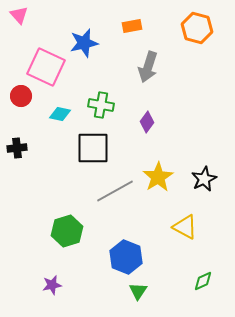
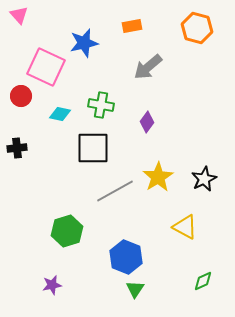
gray arrow: rotated 32 degrees clockwise
green triangle: moved 3 px left, 2 px up
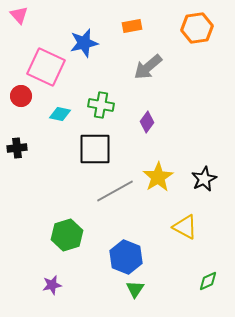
orange hexagon: rotated 24 degrees counterclockwise
black square: moved 2 px right, 1 px down
green hexagon: moved 4 px down
green diamond: moved 5 px right
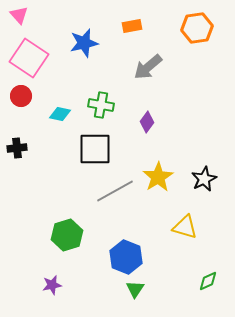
pink square: moved 17 px left, 9 px up; rotated 9 degrees clockwise
yellow triangle: rotated 12 degrees counterclockwise
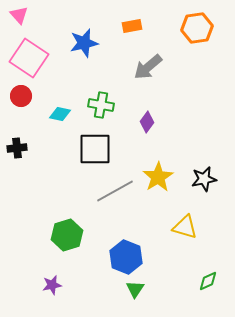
black star: rotated 15 degrees clockwise
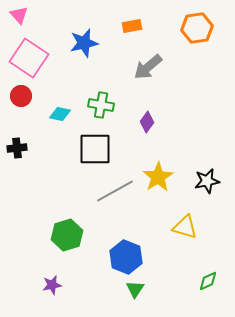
black star: moved 3 px right, 2 px down
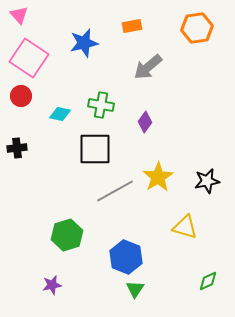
purple diamond: moved 2 px left
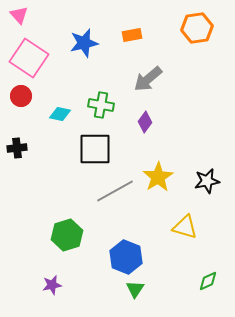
orange rectangle: moved 9 px down
gray arrow: moved 12 px down
